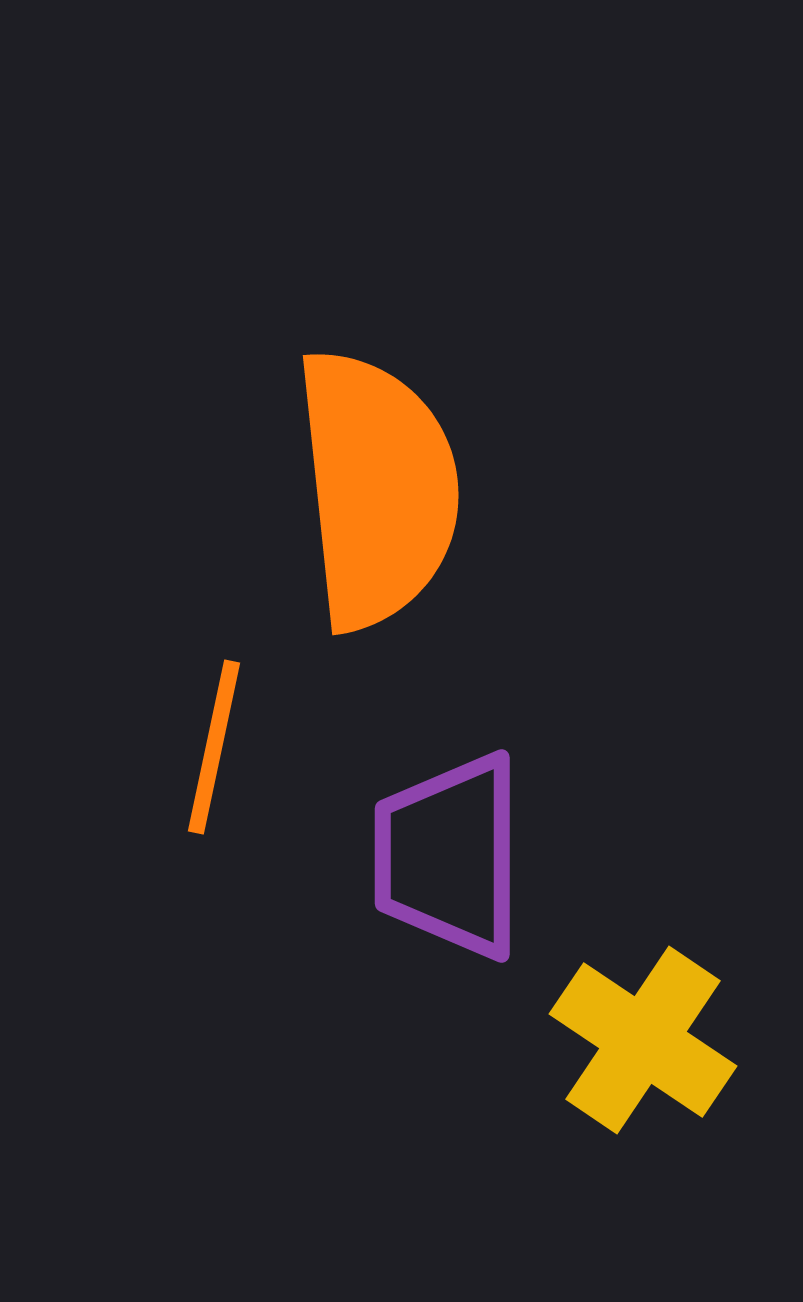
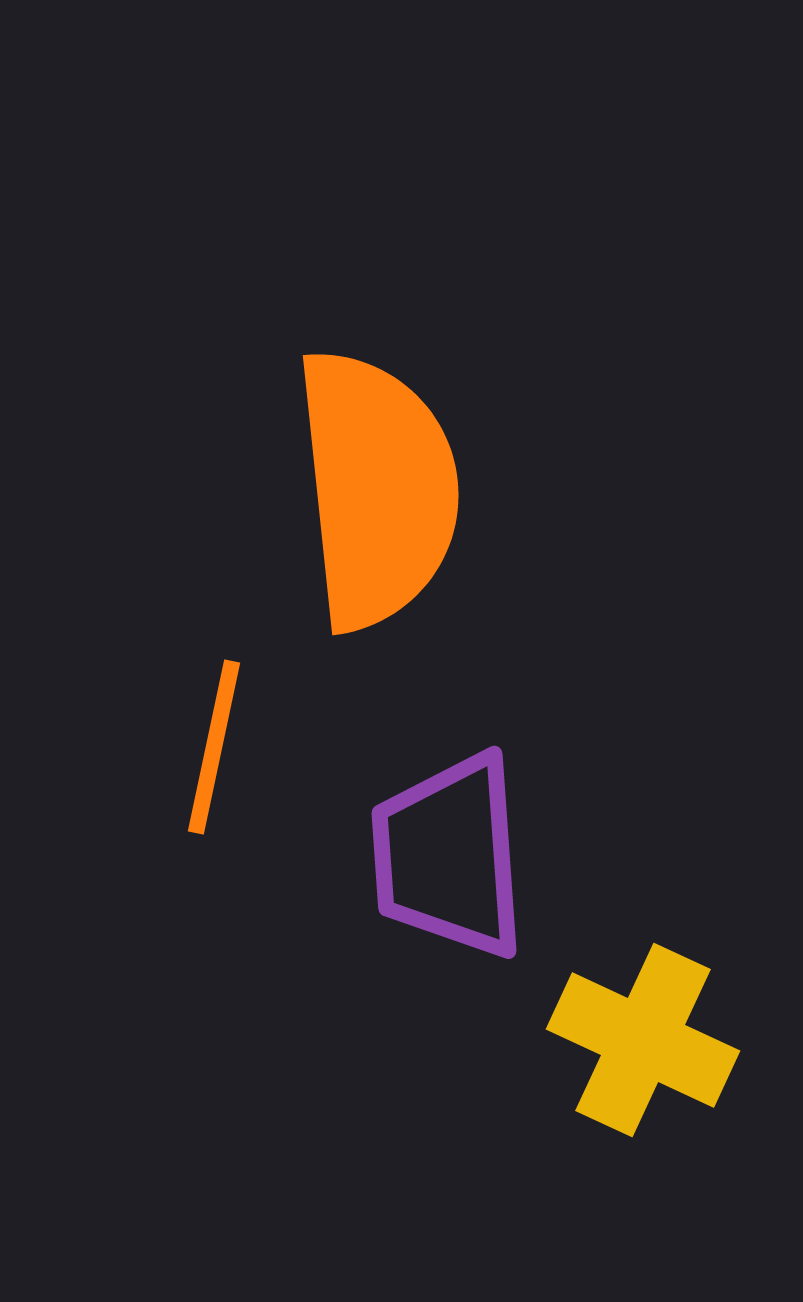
purple trapezoid: rotated 4 degrees counterclockwise
yellow cross: rotated 9 degrees counterclockwise
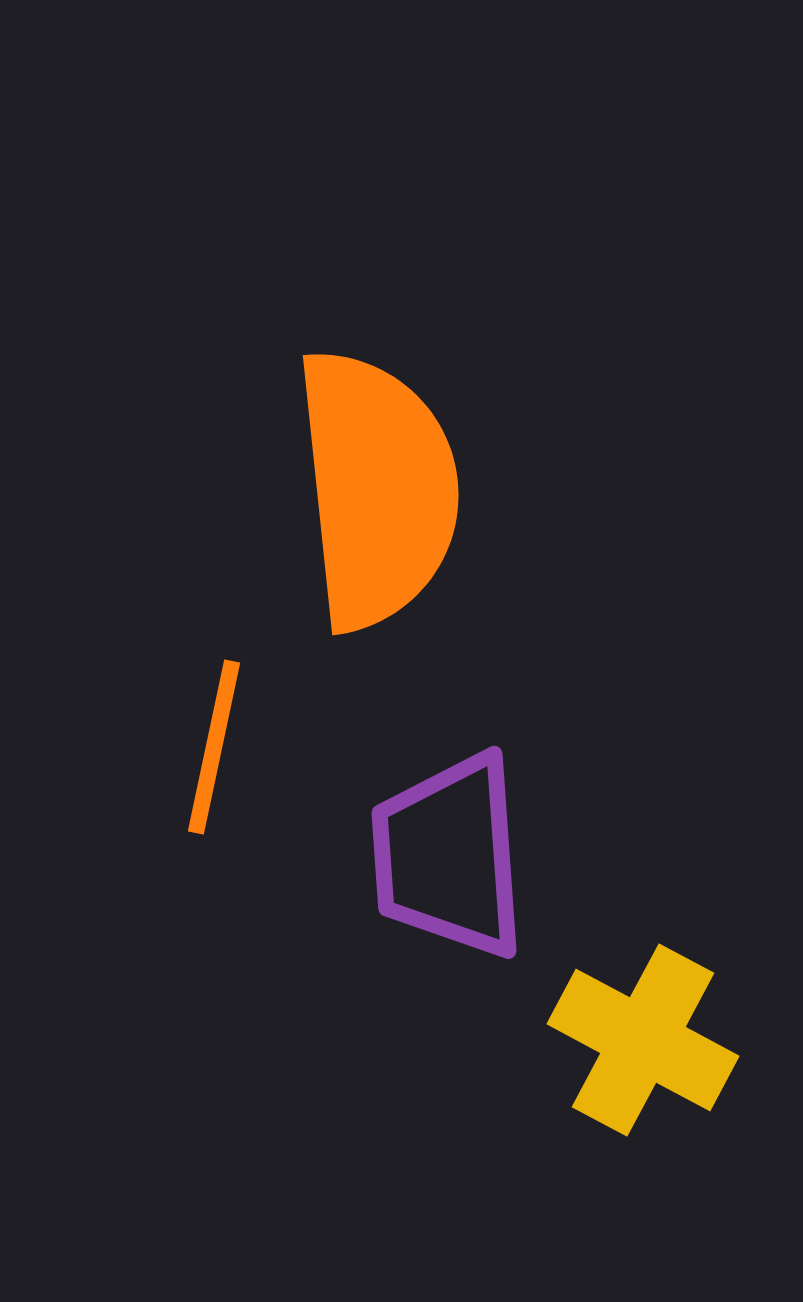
yellow cross: rotated 3 degrees clockwise
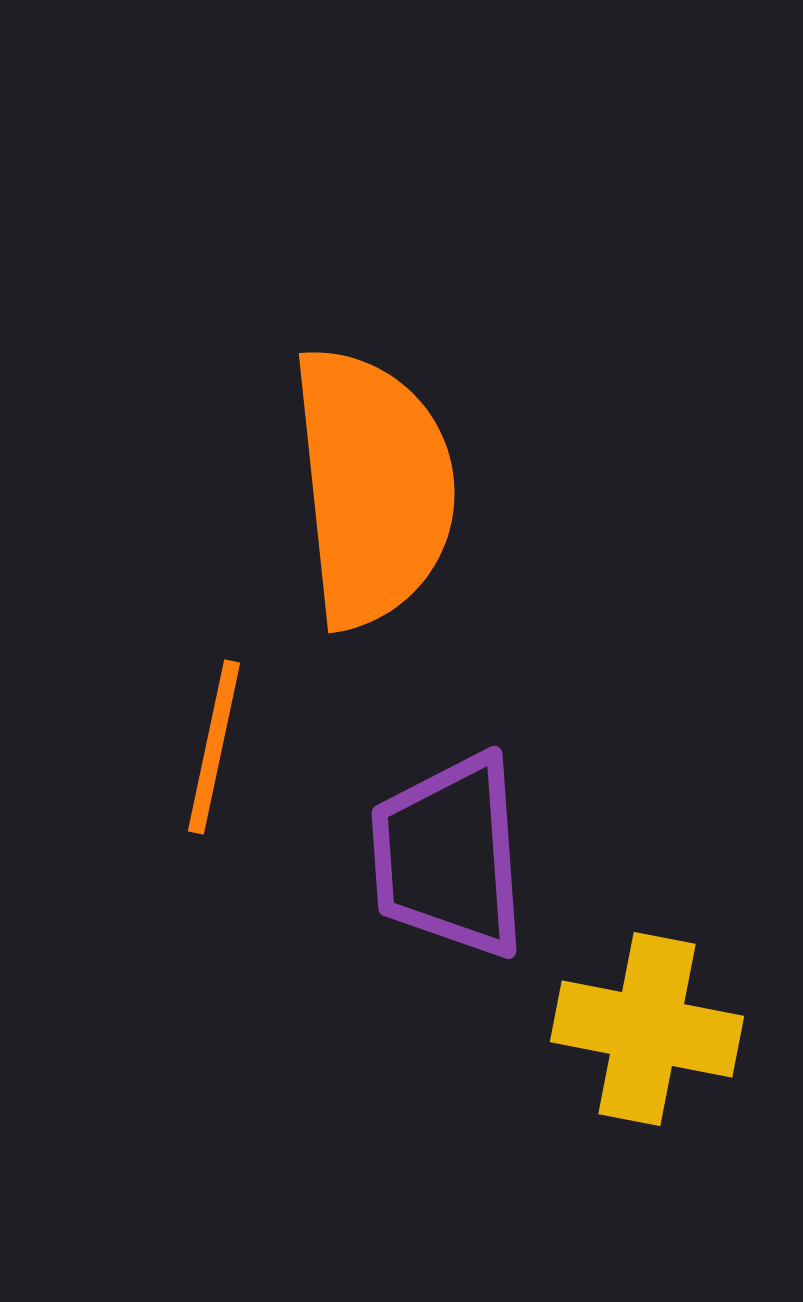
orange semicircle: moved 4 px left, 2 px up
yellow cross: moved 4 px right, 11 px up; rotated 17 degrees counterclockwise
